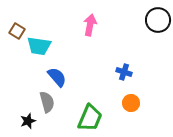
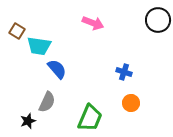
pink arrow: moved 3 px right, 2 px up; rotated 100 degrees clockwise
blue semicircle: moved 8 px up
gray semicircle: rotated 40 degrees clockwise
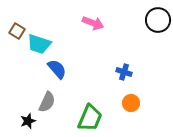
cyan trapezoid: moved 2 px up; rotated 10 degrees clockwise
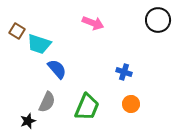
orange circle: moved 1 px down
green trapezoid: moved 3 px left, 11 px up
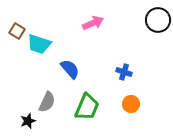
pink arrow: rotated 45 degrees counterclockwise
blue semicircle: moved 13 px right
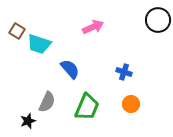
pink arrow: moved 4 px down
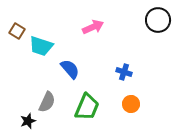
cyan trapezoid: moved 2 px right, 2 px down
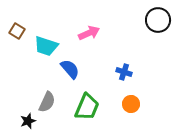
pink arrow: moved 4 px left, 6 px down
cyan trapezoid: moved 5 px right
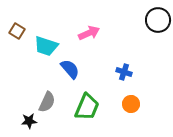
black star: moved 1 px right; rotated 14 degrees clockwise
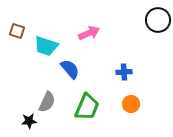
brown square: rotated 14 degrees counterclockwise
blue cross: rotated 21 degrees counterclockwise
